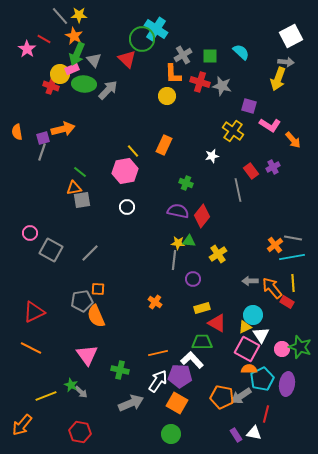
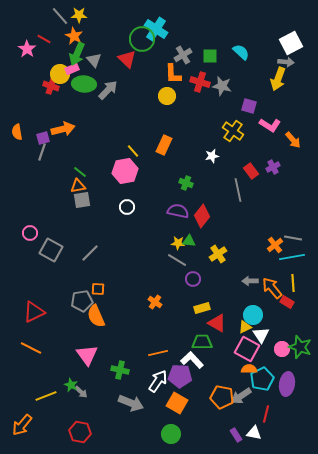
white square at (291, 36): moved 7 px down
orange triangle at (74, 188): moved 4 px right, 2 px up
gray line at (174, 260): moved 3 px right; rotated 66 degrees counterclockwise
gray arrow at (131, 403): rotated 45 degrees clockwise
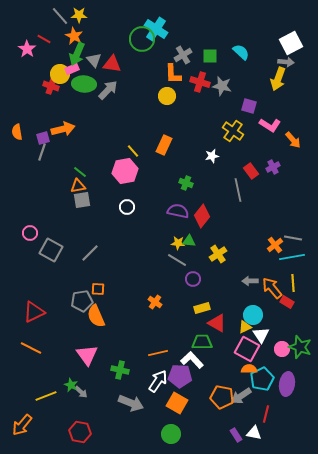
red triangle at (127, 59): moved 15 px left, 5 px down; rotated 36 degrees counterclockwise
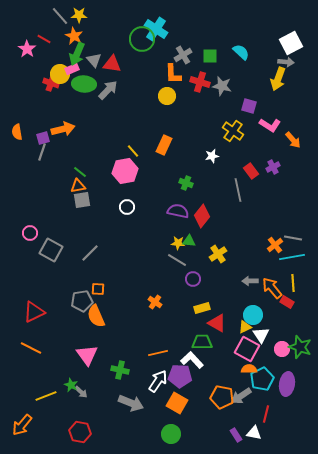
red cross at (51, 86): moved 3 px up
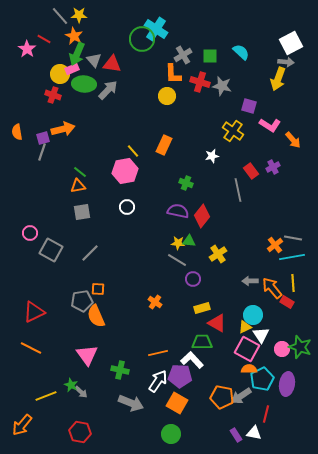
red cross at (51, 83): moved 2 px right, 12 px down
gray square at (82, 200): moved 12 px down
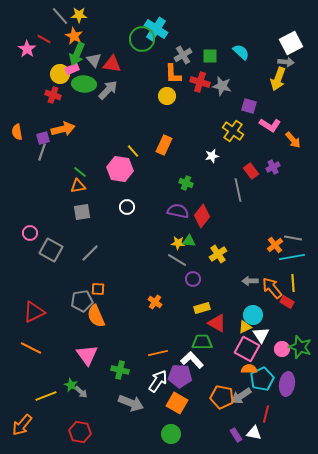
pink hexagon at (125, 171): moved 5 px left, 2 px up; rotated 20 degrees clockwise
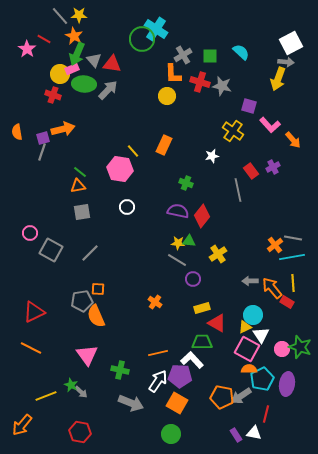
pink L-shape at (270, 125): rotated 15 degrees clockwise
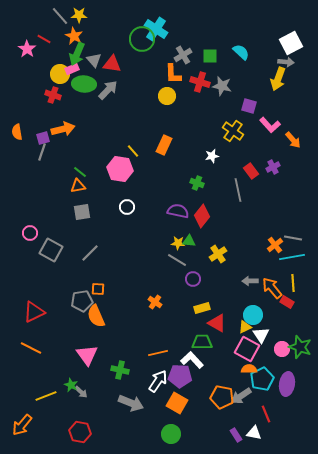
green cross at (186, 183): moved 11 px right
red line at (266, 414): rotated 36 degrees counterclockwise
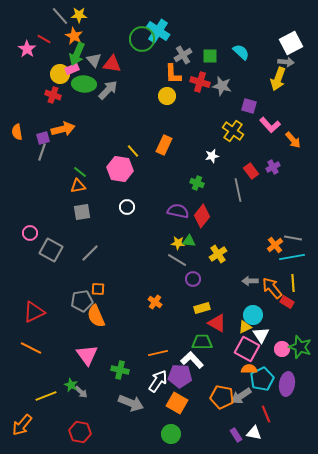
cyan cross at (156, 29): moved 2 px right, 2 px down
